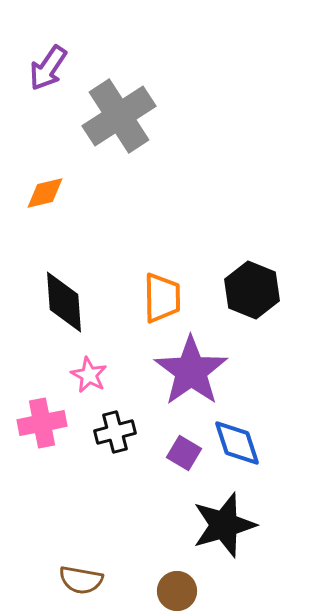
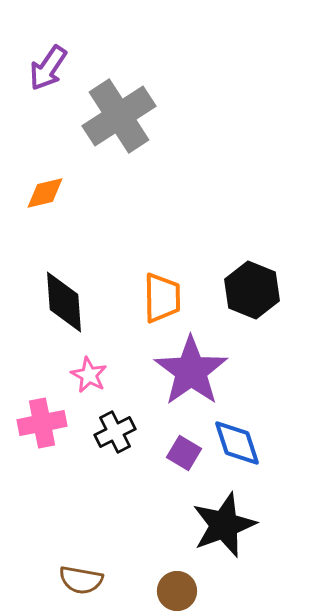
black cross: rotated 12 degrees counterclockwise
black star: rotated 4 degrees counterclockwise
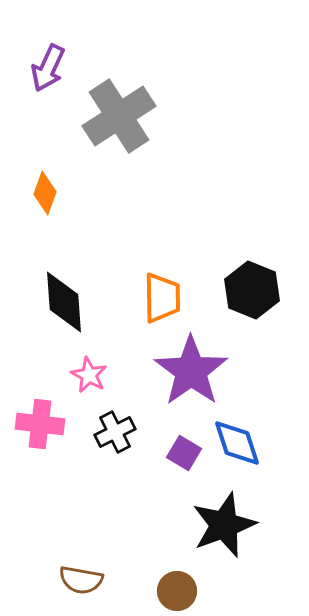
purple arrow: rotated 9 degrees counterclockwise
orange diamond: rotated 57 degrees counterclockwise
pink cross: moved 2 px left, 1 px down; rotated 18 degrees clockwise
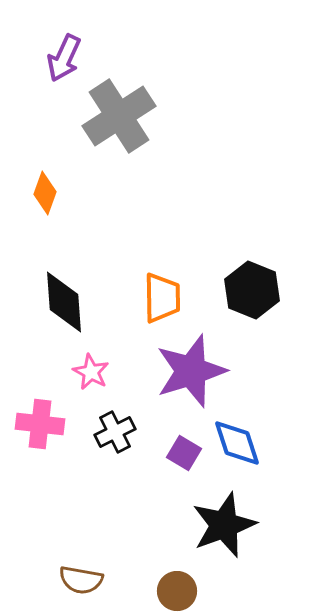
purple arrow: moved 16 px right, 10 px up
purple star: rotated 18 degrees clockwise
pink star: moved 2 px right, 3 px up
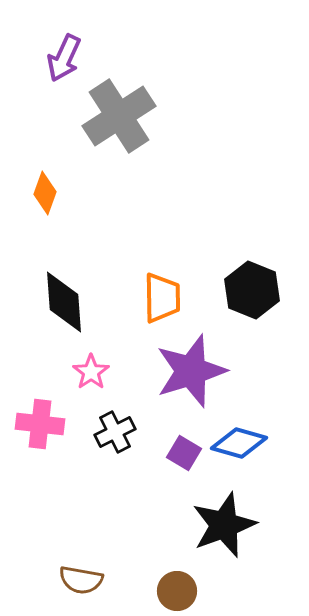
pink star: rotated 9 degrees clockwise
blue diamond: moved 2 px right; rotated 56 degrees counterclockwise
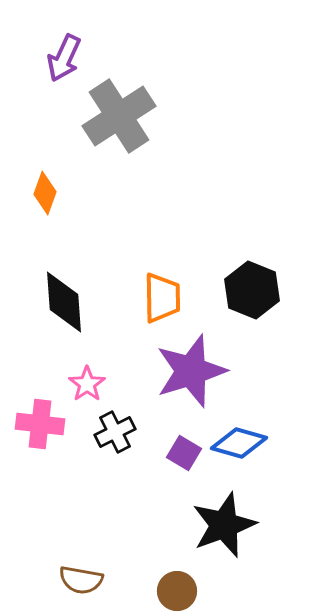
pink star: moved 4 px left, 12 px down
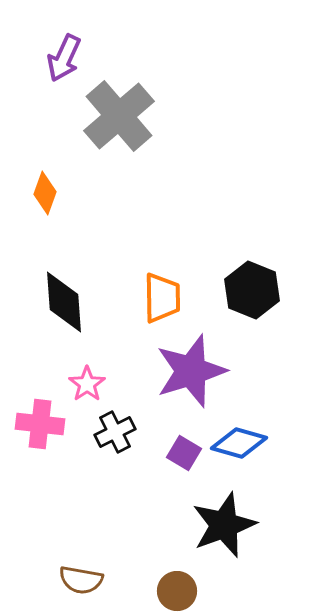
gray cross: rotated 8 degrees counterclockwise
